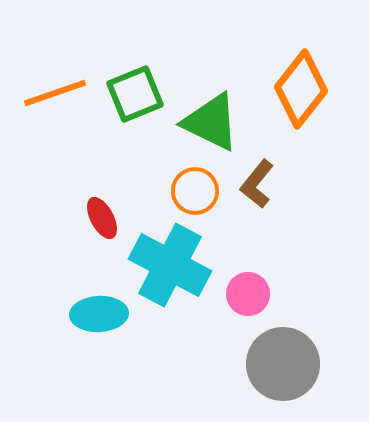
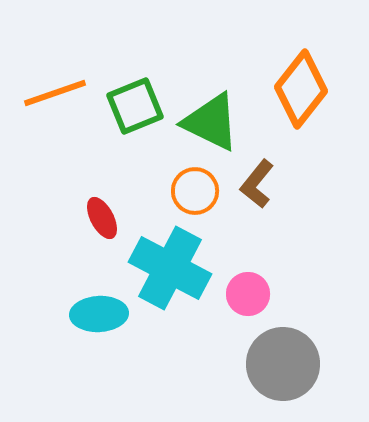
green square: moved 12 px down
cyan cross: moved 3 px down
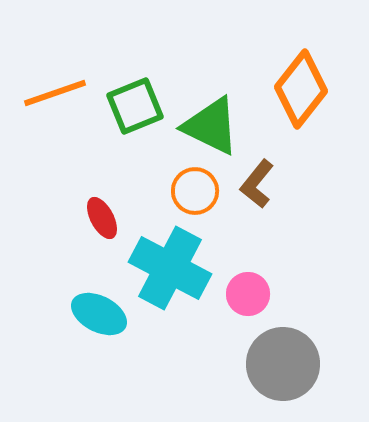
green triangle: moved 4 px down
cyan ellipse: rotated 30 degrees clockwise
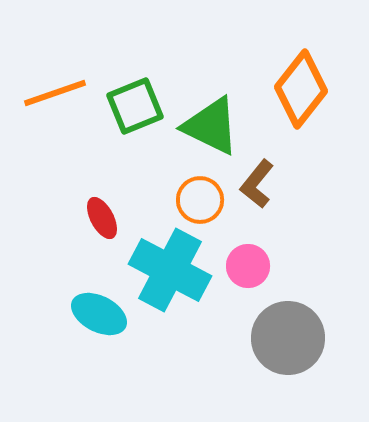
orange circle: moved 5 px right, 9 px down
cyan cross: moved 2 px down
pink circle: moved 28 px up
gray circle: moved 5 px right, 26 px up
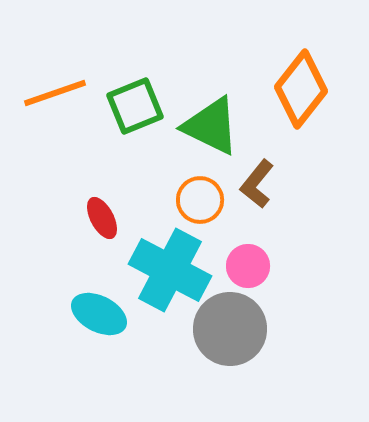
gray circle: moved 58 px left, 9 px up
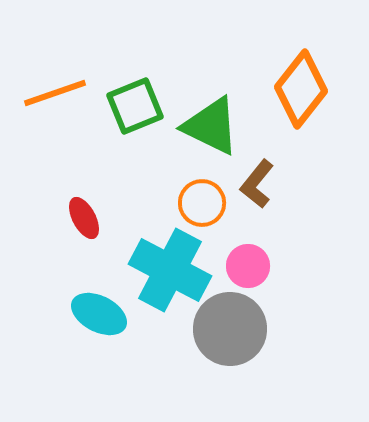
orange circle: moved 2 px right, 3 px down
red ellipse: moved 18 px left
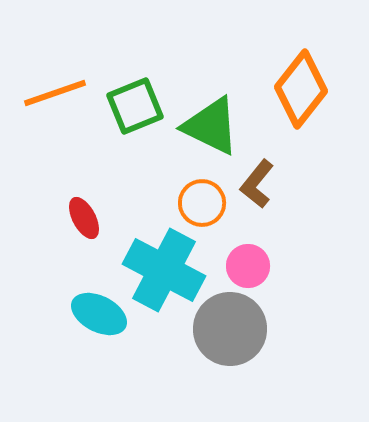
cyan cross: moved 6 px left
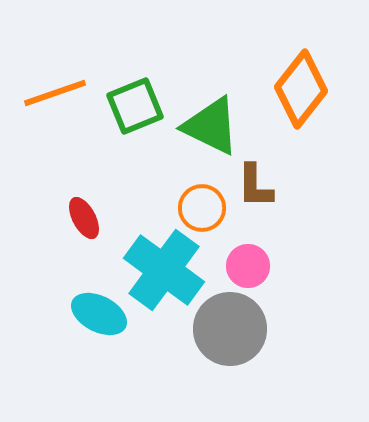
brown L-shape: moved 2 px left, 2 px down; rotated 39 degrees counterclockwise
orange circle: moved 5 px down
cyan cross: rotated 8 degrees clockwise
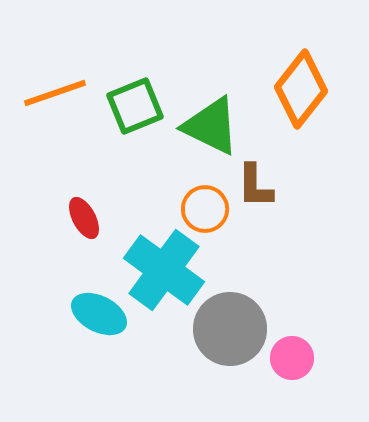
orange circle: moved 3 px right, 1 px down
pink circle: moved 44 px right, 92 px down
